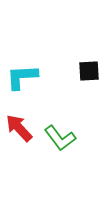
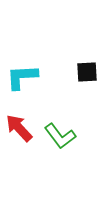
black square: moved 2 px left, 1 px down
green L-shape: moved 2 px up
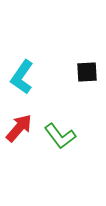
cyan L-shape: rotated 52 degrees counterclockwise
red arrow: rotated 84 degrees clockwise
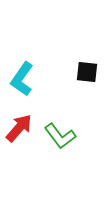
black square: rotated 10 degrees clockwise
cyan L-shape: moved 2 px down
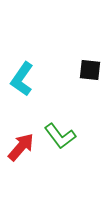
black square: moved 3 px right, 2 px up
red arrow: moved 2 px right, 19 px down
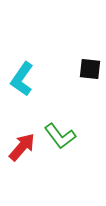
black square: moved 1 px up
red arrow: moved 1 px right
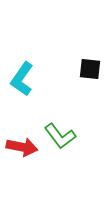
red arrow: rotated 60 degrees clockwise
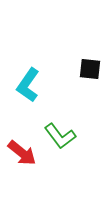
cyan L-shape: moved 6 px right, 6 px down
red arrow: moved 6 px down; rotated 28 degrees clockwise
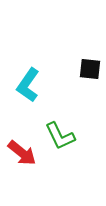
green L-shape: rotated 12 degrees clockwise
